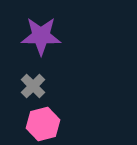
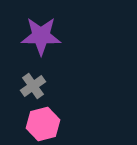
gray cross: rotated 10 degrees clockwise
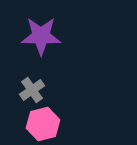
gray cross: moved 1 px left, 4 px down
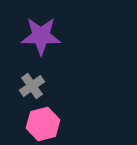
gray cross: moved 4 px up
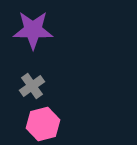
purple star: moved 8 px left, 6 px up
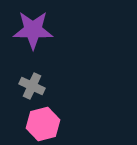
gray cross: rotated 30 degrees counterclockwise
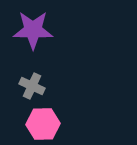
pink hexagon: rotated 12 degrees clockwise
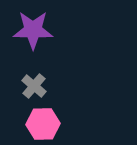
gray cross: moved 2 px right; rotated 15 degrees clockwise
